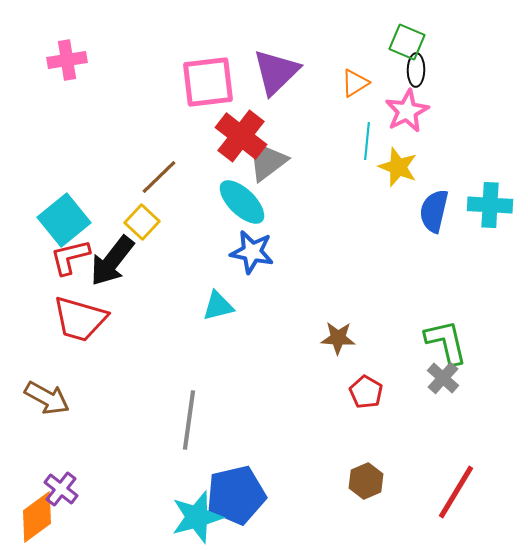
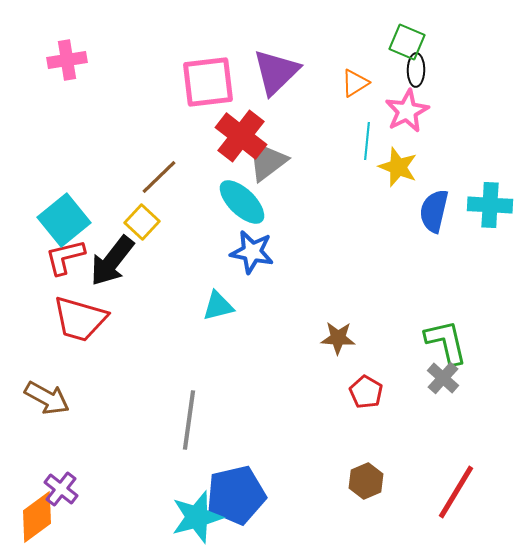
red L-shape: moved 5 px left
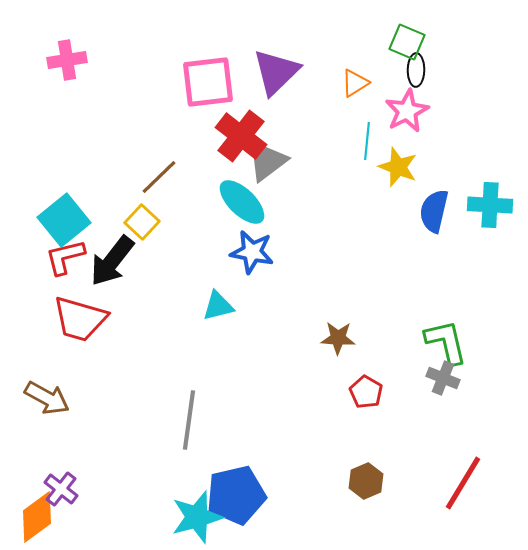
gray cross: rotated 20 degrees counterclockwise
red line: moved 7 px right, 9 px up
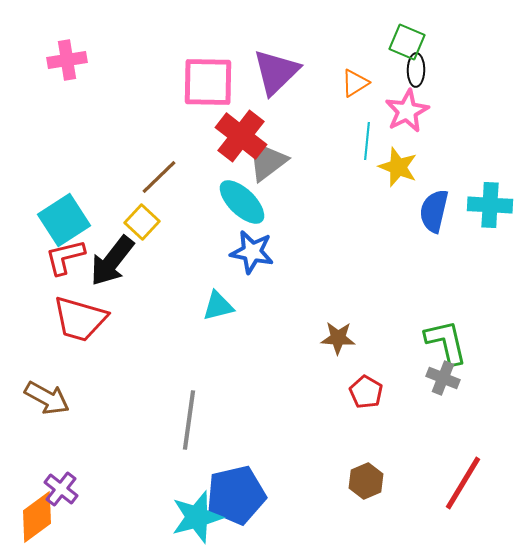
pink square: rotated 8 degrees clockwise
cyan square: rotated 6 degrees clockwise
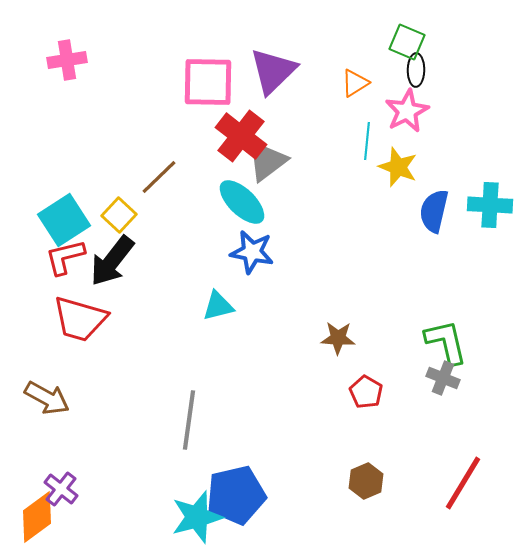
purple triangle: moved 3 px left, 1 px up
yellow square: moved 23 px left, 7 px up
